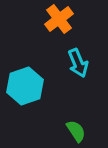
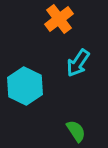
cyan arrow: rotated 56 degrees clockwise
cyan hexagon: rotated 15 degrees counterclockwise
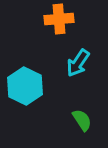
orange cross: rotated 32 degrees clockwise
green semicircle: moved 6 px right, 11 px up
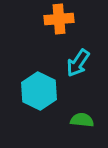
cyan hexagon: moved 14 px right, 5 px down
green semicircle: rotated 50 degrees counterclockwise
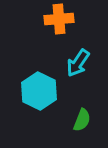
green semicircle: rotated 105 degrees clockwise
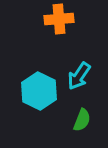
cyan arrow: moved 1 px right, 13 px down
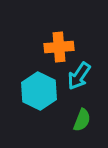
orange cross: moved 28 px down
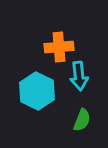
cyan arrow: rotated 40 degrees counterclockwise
cyan hexagon: moved 2 px left
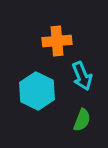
orange cross: moved 2 px left, 6 px up
cyan arrow: moved 3 px right; rotated 16 degrees counterclockwise
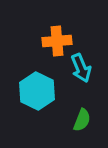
cyan arrow: moved 1 px left, 8 px up
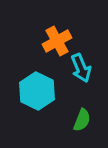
orange cross: rotated 24 degrees counterclockwise
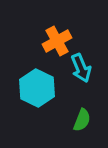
cyan hexagon: moved 3 px up
